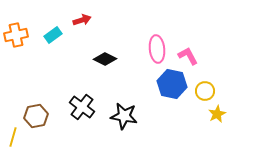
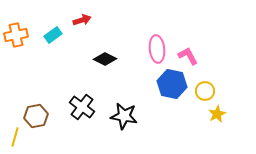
yellow line: moved 2 px right
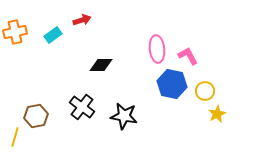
orange cross: moved 1 px left, 3 px up
black diamond: moved 4 px left, 6 px down; rotated 25 degrees counterclockwise
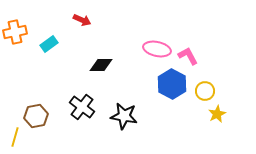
red arrow: rotated 42 degrees clockwise
cyan rectangle: moved 4 px left, 9 px down
pink ellipse: rotated 72 degrees counterclockwise
blue hexagon: rotated 16 degrees clockwise
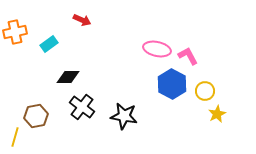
black diamond: moved 33 px left, 12 px down
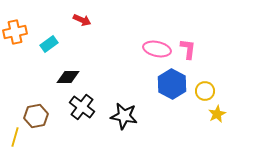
pink L-shape: moved 7 px up; rotated 35 degrees clockwise
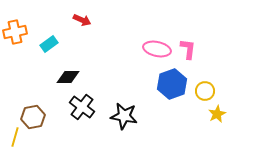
blue hexagon: rotated 12 degrees clockwise
brown hexagon: moved 3 px left, 1 px down
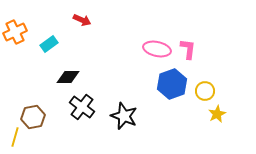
orange cross: rotated 15 degrees counterclockwise
black star: rotated 12 degrees clockwise
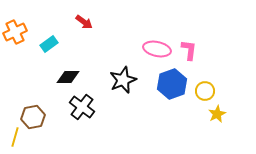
red arrow: moved 2 px right, 2 px down; rotated 12 degrees clockwise
pink L-shape: moved 1 px right, 1 px down
black star: moved 1 px left, 36 px up; rotated 28 degrees clockwise
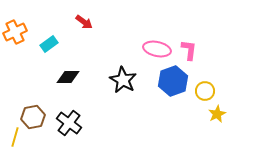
black star: rotated 20 degrees counterclockwise
blue hexagon: moved 1 px right, 3 px up
black cross: moved 13 px left, 16 px down
